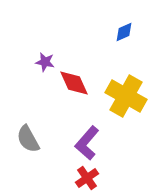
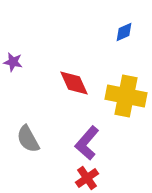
purple star: moved 32 px left
yellow cross: rotated 18 degrees counterclockwise
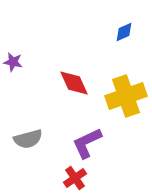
yellow cross: rotated 30 degrees counterclockwise
gray semicircle: rotated 76 degrees counterclockwise
purple L-shape: rotated 24 degrees clockwise
red cross: moved 12 px left
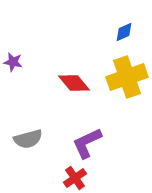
red diamond: rotated 16 degrees counterclockwise
yellow cross: moved 1 px right, 19 px up
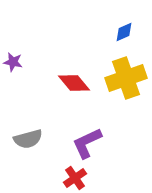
yellow cross: moved 1 px left, 1 px down
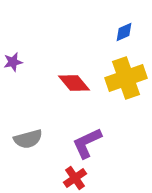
purple star: rotated 24 degrees counterclockwise
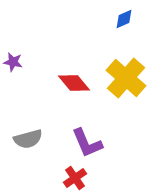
blue diamond: moved 13 px up
purple star: rotated 24 degrees clockwise
yellow cross: rotated 30 degrees counterclockwise
purple L-shape: rotated 88 degrees counterclockwise
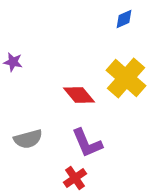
red diamond: moved 5 px right, 12 px down
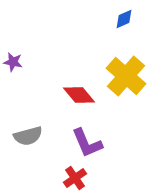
yellow cross: moved 2 px up
gray semicircle: moved 3 px up
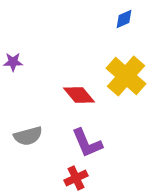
purple star: rotated 12 degrees counterclockwise
red cross: moved 1 px right; rotated 10 degrees clockwise
